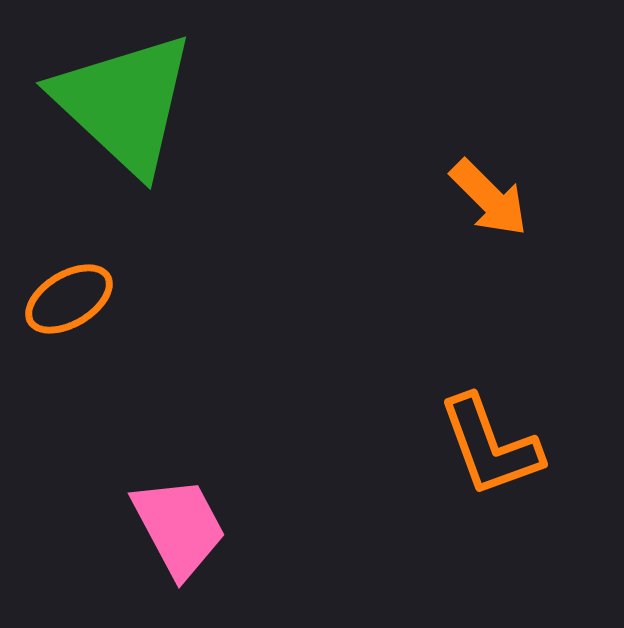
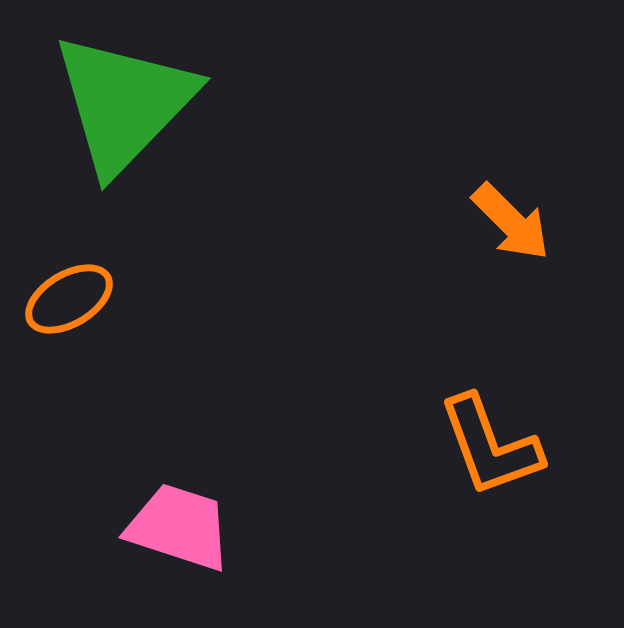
green triangle: rotated 31 degrees clockwise
orange arrow: moved 22 px right, 24 px down
pink trapezoid: rotated 44 degrees counterclockwise
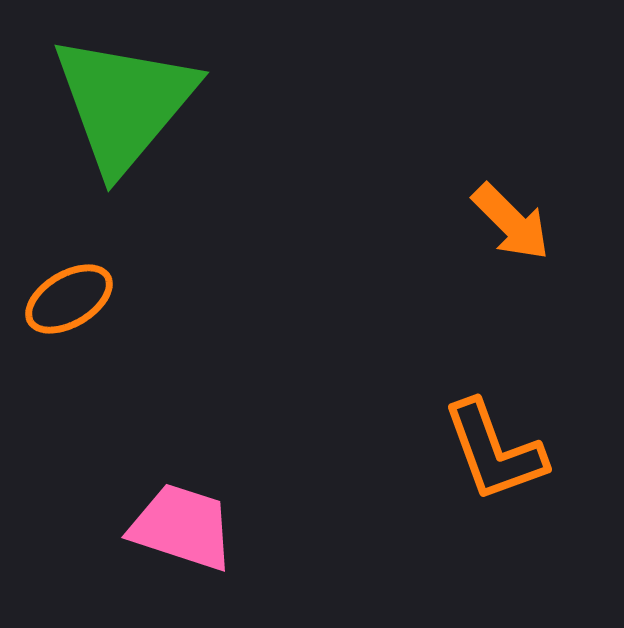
green triangle: rotated 4 degrees counterclockwise
orange L-shape: moved 4 px right, 5 px down
pink trapezoid: moved 3 px right
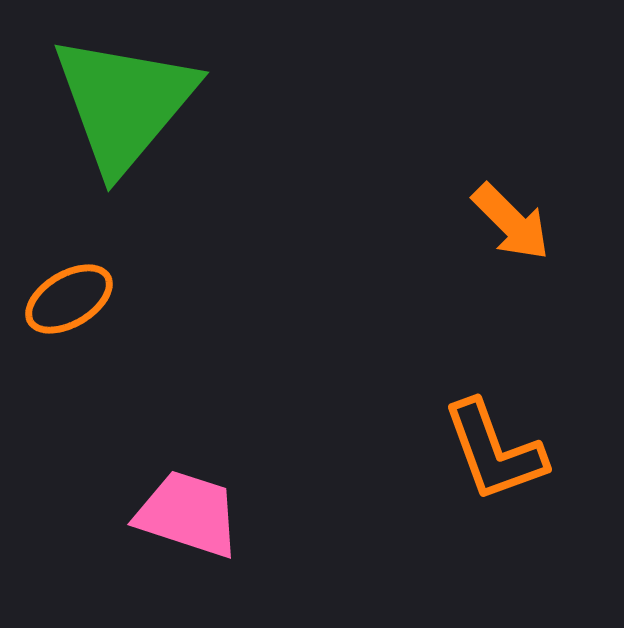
pink trapezoid: moved 6 px right, 13 px up
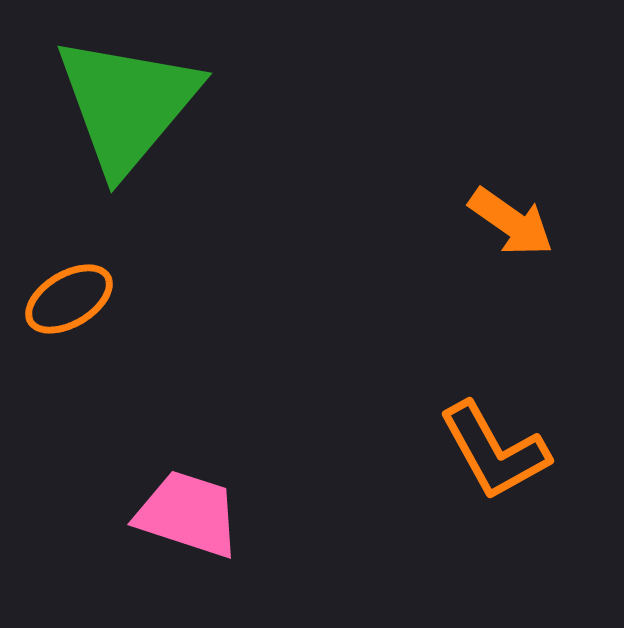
green triangle: moved 3 px right, 1 px down
orange arrow: rotated 10 degrees counterclockwise
orange L-shape: rotated 9 degrees counterclockwise
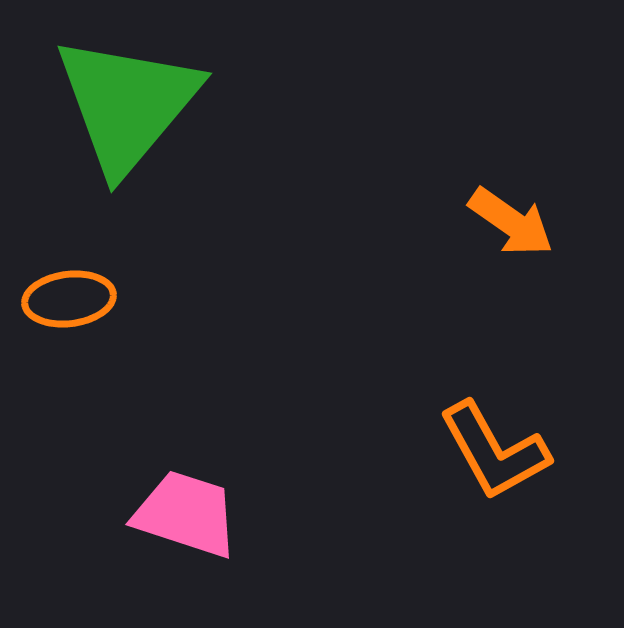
orange ellipse: rotated 24 degrees clockwise
pink trapezoid: moved 2 px left
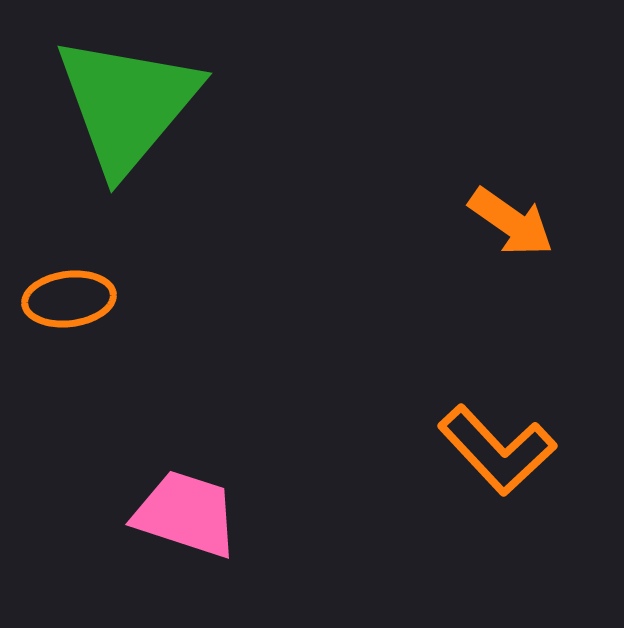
orange L-shape: moved 3 px right, 1 px up; rotated 14 degrees counterclockwise
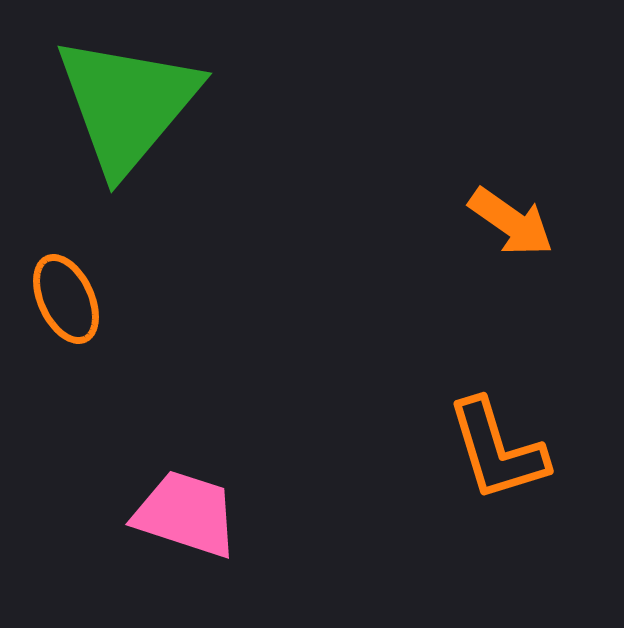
orange ellipse: moved 3 px left; rotated 72 degrees clockwise
orange L-shape: rotated 26 degrees clockwise
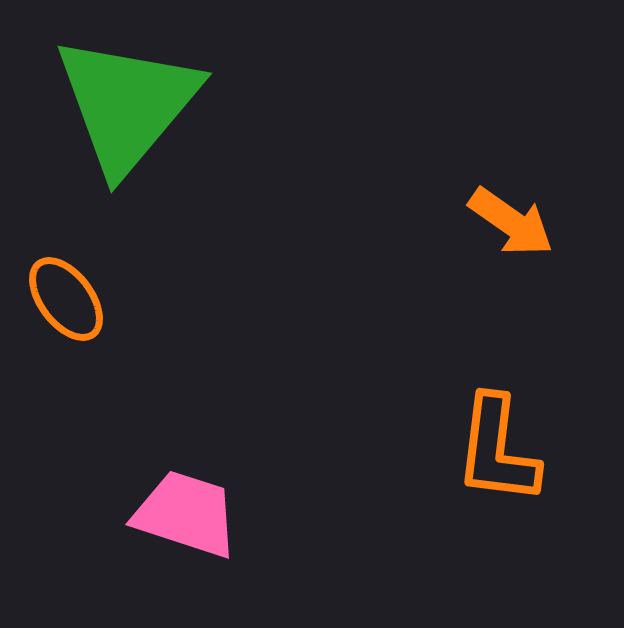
orange ellipse: rotated 12 degrees counterclockwise
orange L-shape: rotated 24 degrees clockwise
